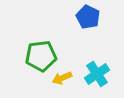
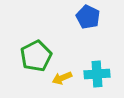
green pentagon: moved 5 px left; rotated 20 degrees counterclockwise
cyan cross: rotated 30 degrees clockwise
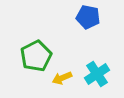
blue pentagon: rotated 15 degrees counterclockwise
cyan cross: rotated 30 degrees counterclockwise
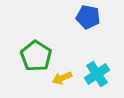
green pentagon: rotated 12 degrees counterclockwise
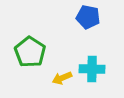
green pentagon: moved 6 px left, 4 px up
cyan cross: moved 5 px left, 5 px up; rotated 35 degrees clockwise
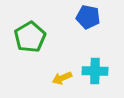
green pentagon: moved 15 px up; rotated 8 degrees clockwise
cyan cross: moved 3 px right, 2 px down
